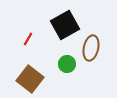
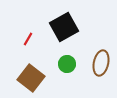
black square: moved 1 px left, 2 px down
brown ellipse: moved 10 px right, 15 px down
brown square: moved 1 px right, 1 px up
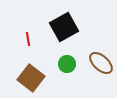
red line: rotated 40 degrees counterclockwise
brown ellipse: rotated 60 degrees counterclockwise
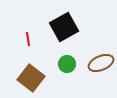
brown ellipse: rotated 65 degrees counterclockwise
